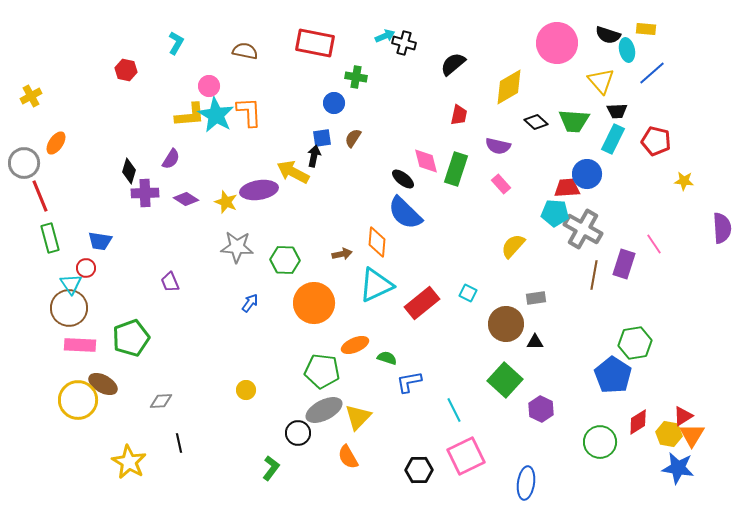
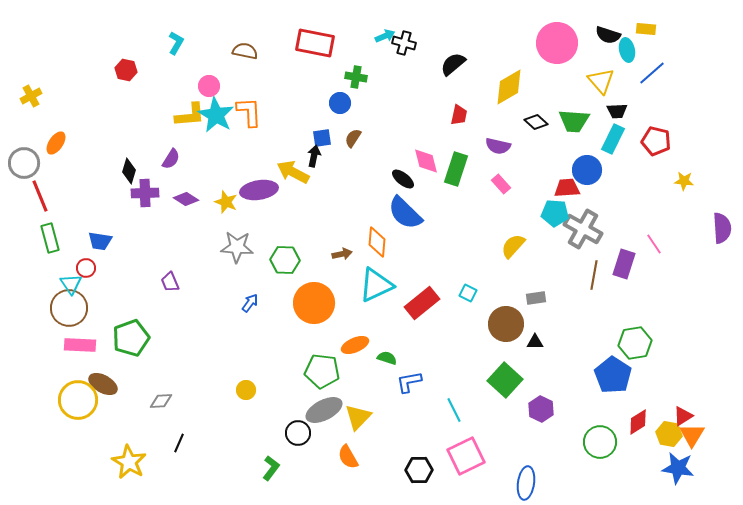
blue circle at (334, 103): moved 6 px right
blue circle at (587, 174): moved 4 px up
black line at (179, 443): rotated 36 degrees clockwise
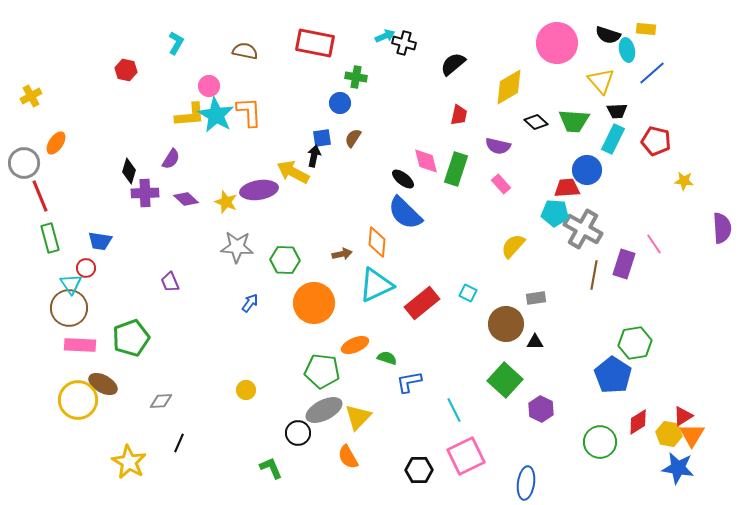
purple diamond at (186, 199): rotated 10 degrees clockwise
green L-shape at (271, 468): rotated 60 degrees counterclockwise
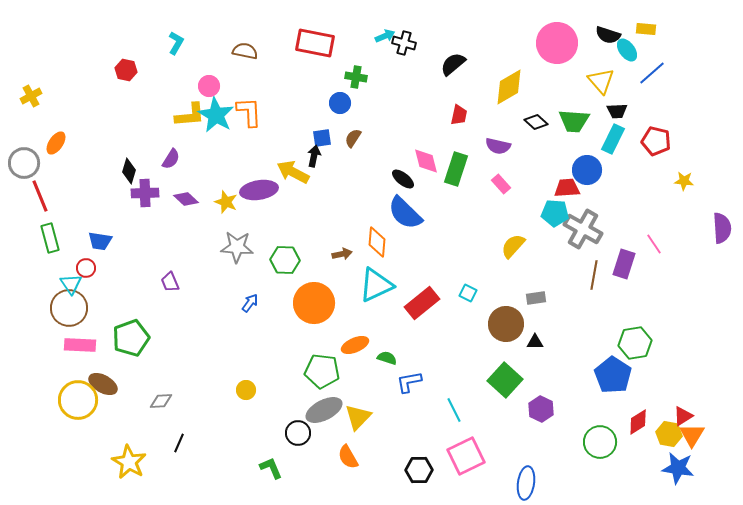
cyan ellipse at (627, 50): rotated 25 degrees counterclockwise
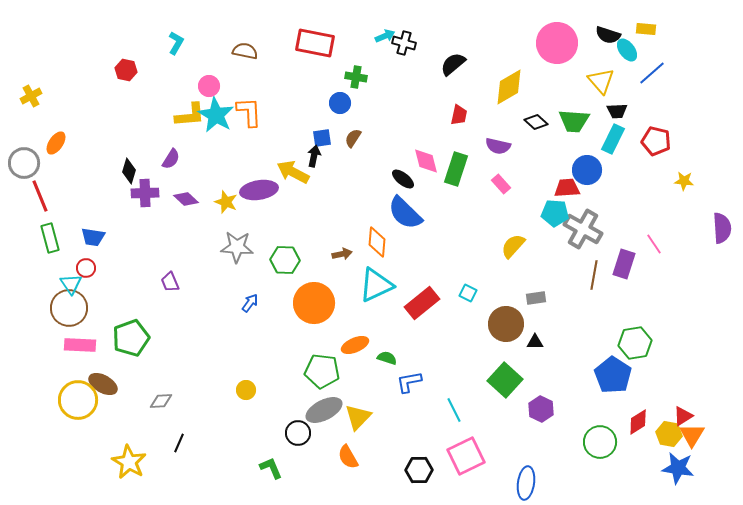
blue trapezoid at (100, 241): moved 7 px left, 4 px up
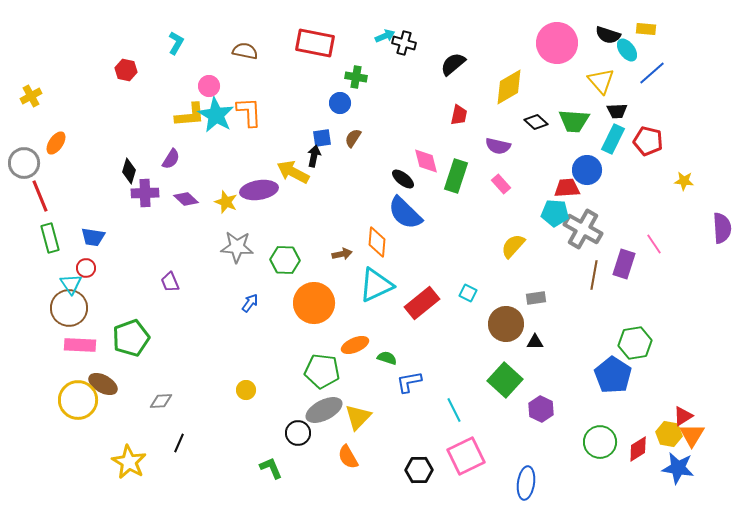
red pentagon at (656, 141): moved 8 px left
green rectangle at (456, 169): moved 7 px down
red diamond at (638, 422): moved 27 px down
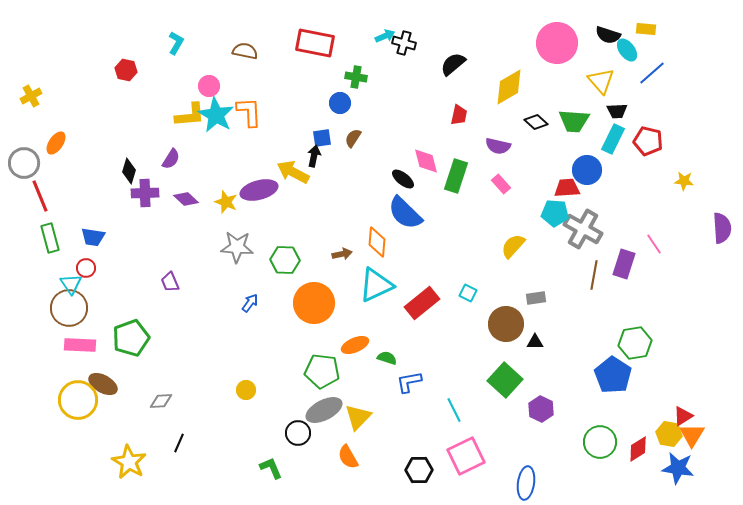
purple ellipse at (259, 190): rotated 6 degrees counterclockwise
